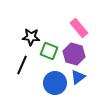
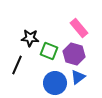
black star: moved 1 px left, 1 px down
black line: moved 5 px left
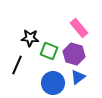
blue circle: moved 2 px left
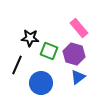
blue circle: moved 12 px left
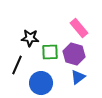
green square: moved 1 px right, 1 px down; rotated 24 degrees counterclockwise
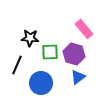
pink rectangle: moved 5 px right, 1 px down
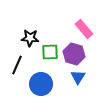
blue triangle: rotated 21 degrees counterclockwise
blue circle: moved 1 px down
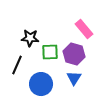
blue triangle: moved 4 px left, 1 px down
